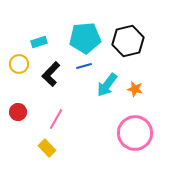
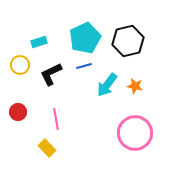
cyan pentagon: rotated 20 degrees counterclockwise
yellow circle: moved 1 px right, 1 px down
black L-shape: rotated 20 degrees clockwise
orange star: moved 3 px up
pink line: rotated 40 degrees counterclockwise
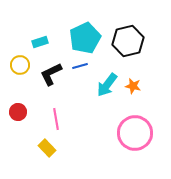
cyan rectangle: moved 1 px right
blue line: moved 4 px left
orange star: moved 2 px left
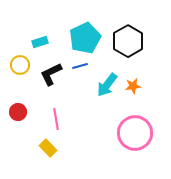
black hexagon: rotated 16 degrees counterclockwise
orange star: rotated 21 degrees counterclockwise
yellow rectangle: moved 1 px right
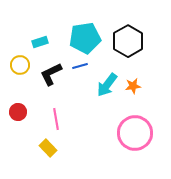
cyan pentagon: rotated 16 degrees clockwise
